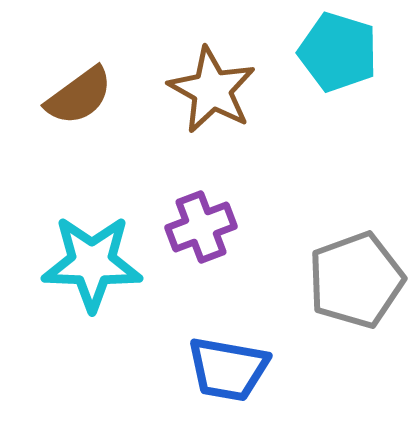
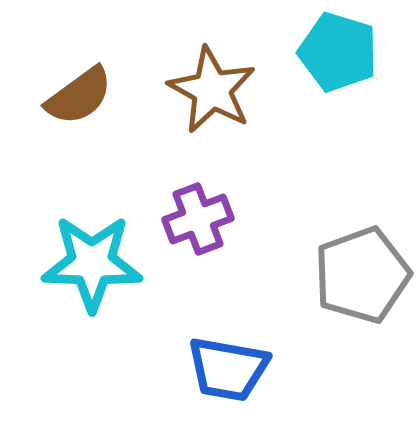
purple cross: moved 3 px left, 8 px up
gray pentagon: moved 6 px right, 5 px up
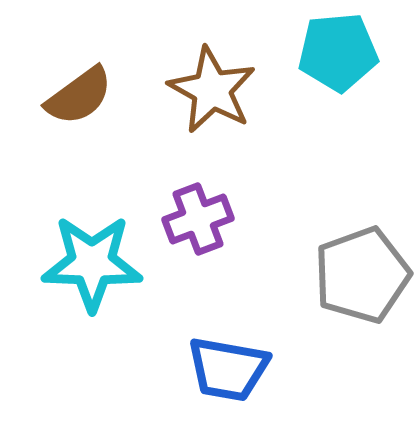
cyan pentagon: rotated 22 degrees counterclockwise
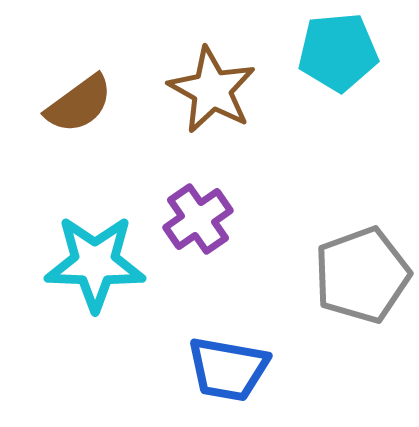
brown semicircle: moved 8 px down
purple cross: rotated 14 degrees counterclockwise
cyan star: moved 3 px right
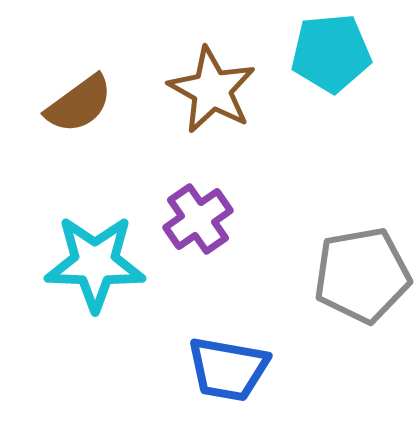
cyan pentagon: moved 7 px left, 1 px down
gray pentagon: rotated 10 degrees clockwise
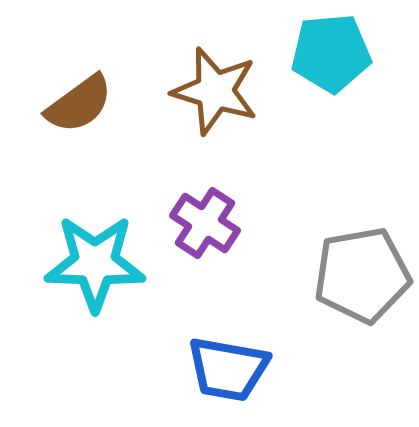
brown star: moved 3 px right, 1 px down; rotated 12 degrees counterclockwise
purple cross: moved 7 px right, 4 px down; rotated 22 degrees counterclockwise
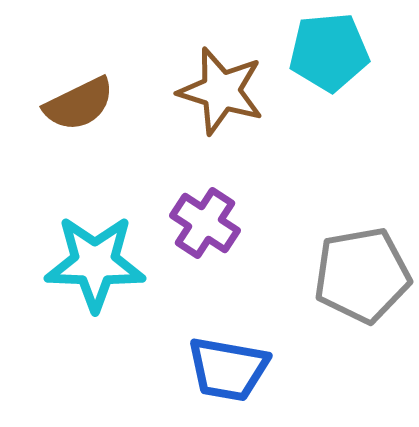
cyan pentagon: moved 2 px left, 1 px up
brown star: moved 6 px right
brown semicircle: rotated 10 degrees clockwise
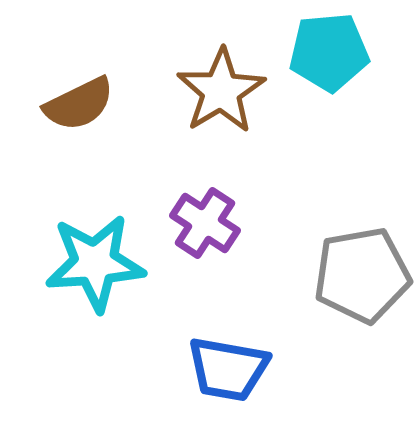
brown star: rotated 24 degrees clockwise
cyan star: rotated 6 degrees counterclockwise
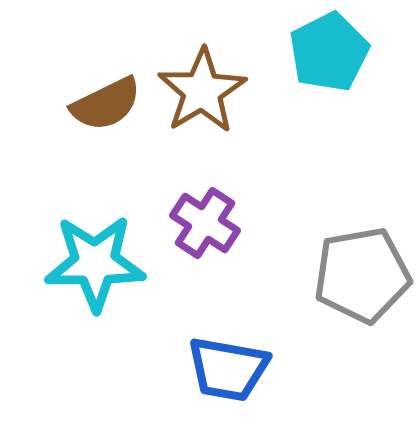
cyan pentagon: rotated 22 degrees counterclockwise
brown star: moved 19 px left
brown semicircle: moved 27 px right
cyan star: rotated 4 degrees clockwise
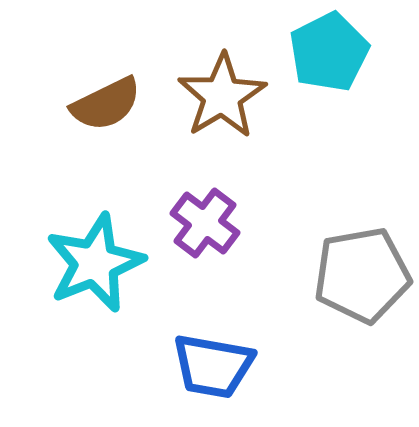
brown star: moved 20 px right, 5 px down
purple cross: rotated 4 degrees clockwise
cyan star: rotated 22 degrees counterclockwise
blue trapezoid: moved 15 px left, 3 px up
